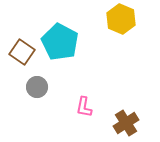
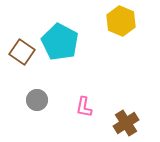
yellow hexagon: moved 2 px down
gray circle: moved 13 px down
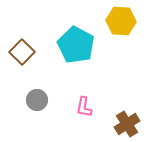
yellow hexagon: rotated 20 degrees counterclockwise
cyan pentagon: moved 16 px right, 3 px down
brown square: rotated 10 degrees clockwise
brown cross: moved 1 px right, 1 px down
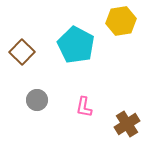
yellow hexagon: rotated 12 degrees counterclockwise
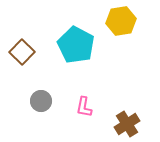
gray circle: moved 4 px right, 1 px down
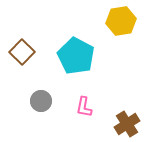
cyan pentagon: moved 11 px down
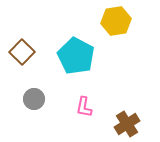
yellow hexagon: moved 5 px left
gray circle: moved 7 px left, 2 px up
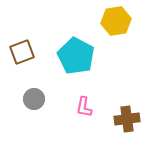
brown square: rotated 25 degrees clockwise
brown cross: moved 5 px up; rotated 25 degrees clockwise
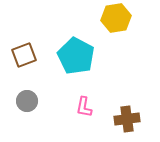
yellow hexagon: moved 3 px up
brown square: moved 2 px right, 3 px down
gray circle: moved 7 px left, 2 px down
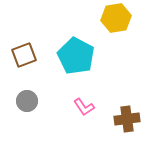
pink L-shape: rotated 45 degrees counterclockwise
